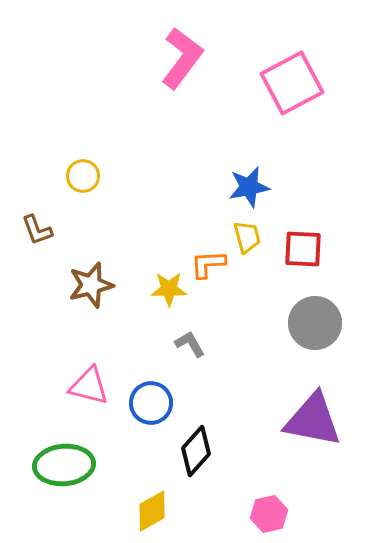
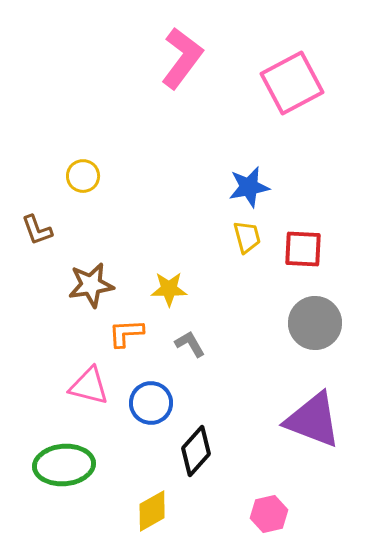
orange L-shape: moved 82 px left, 69 px down
brown star: rotated 6 degrees clockwise
purple triangle: rotated 10 degrees clockwise
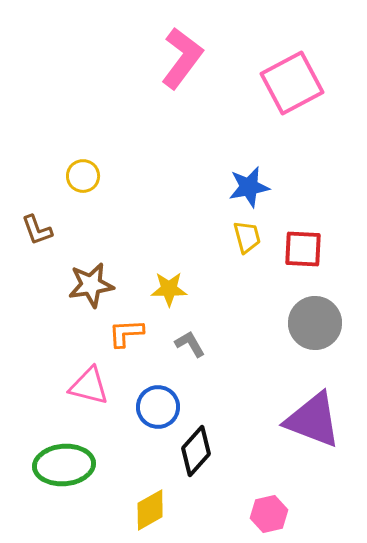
blue circle: moved 7 px right, 4 px down
yellow diamond: moved 2 px left, 1 px up
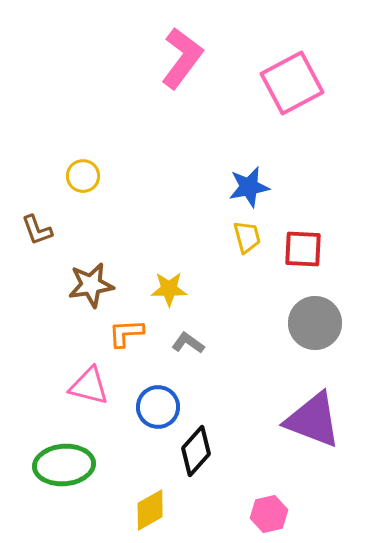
gray L-shape: moved 2 px left, 1 px up; rotated 24 degrees counterclockwise
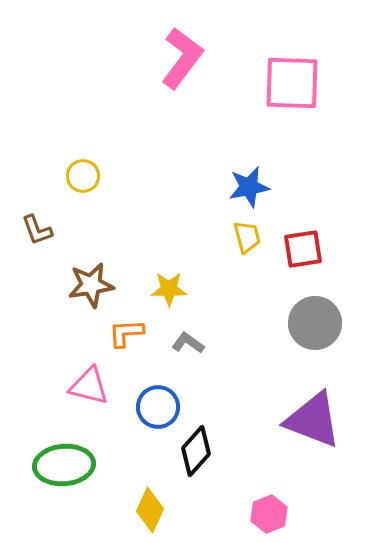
pink square: rotated 30 degrees clockwise
red square: rotated 12 degrees counterclockwise
yellow diamond: rotated 36 degrees counterclockwise
pink hexagon: rotated 9 degrees counterclockwise
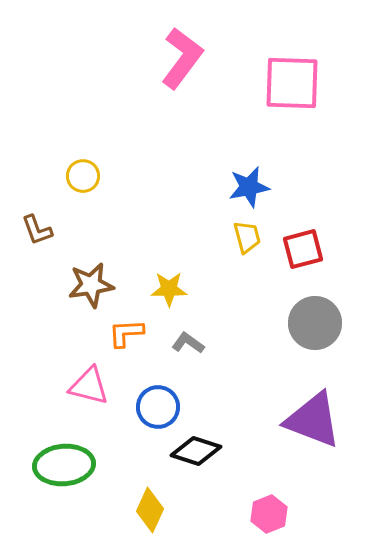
red square: rotated 6 degrees counterclockwise
black diamond: rotated 66 degrees clockwise
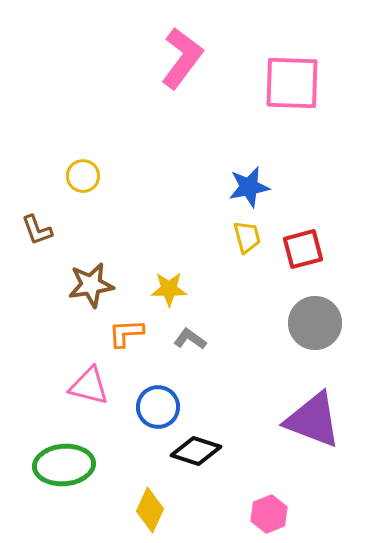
gray L-shape: moved 2 px right, 4 px up
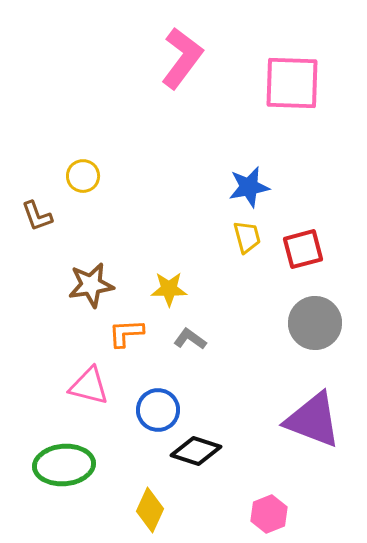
brown L-shape: moved 14 px up
blue circle: moved 3 px down
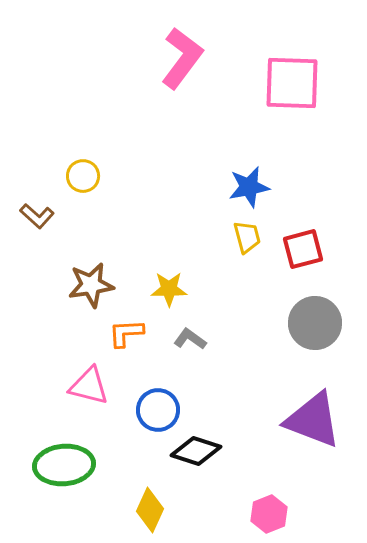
brown L-shape: rotated 28 degrees counterclockwise
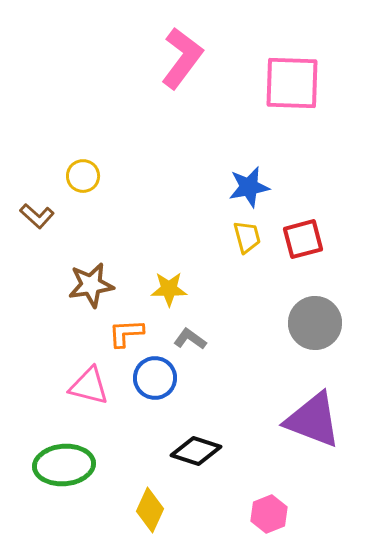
red square: moved 10 px up
blue circle: moved 3 px left, 32 px up
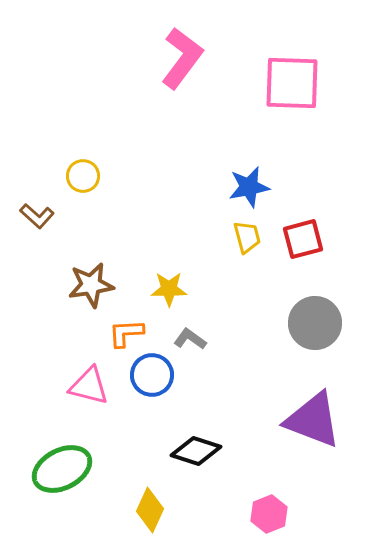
blue circle: moved 3 px left, 3 px up
green ellipse: moved 2 px left, 4 px down; rotated 22 degrees counterclockwise
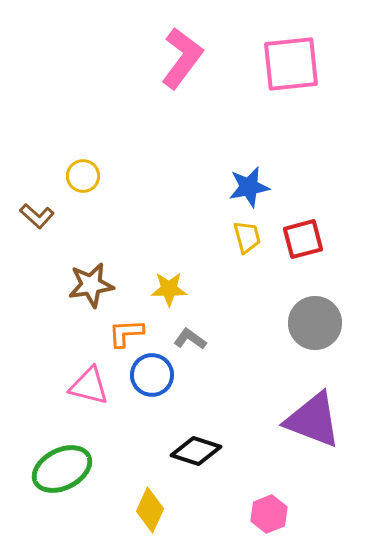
pink square: moved 1 px left, 19 px up; rotated 8 degrees counterclockwise
